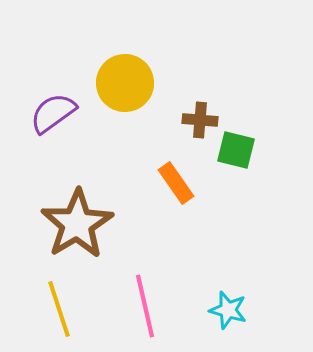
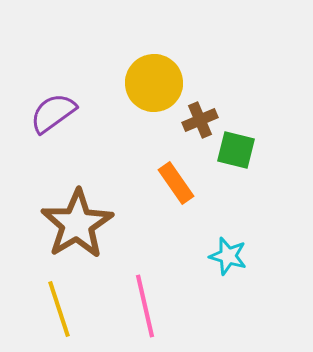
yellow circle: moved 29 px right
brown cross: rotated 28 degrees counterclockwise
cyan star: moved 54 px up
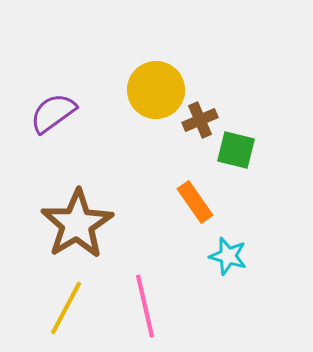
yellow circle: moved 2 px right, 7 px down
orange rectangle: moved 19 px right, 19 px down
yellow line: moved 7 px right, 1 px up; rotated 46 degrees clockwise
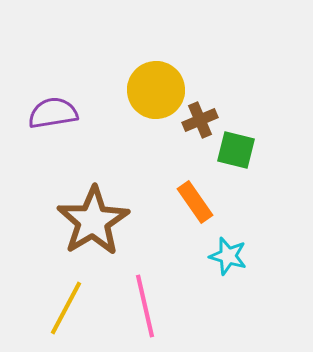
purple semicircle: rotated 27 degrees clockwise
brown star: moved 16 px right, 3 px up
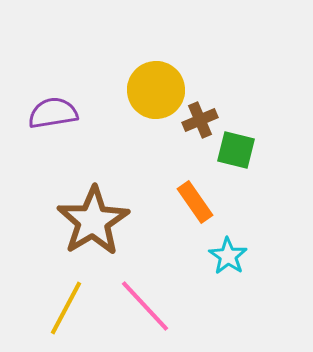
cyan star: rotated 18 degrees clockwise
pink line: rotated 30 degrees counterclockwise
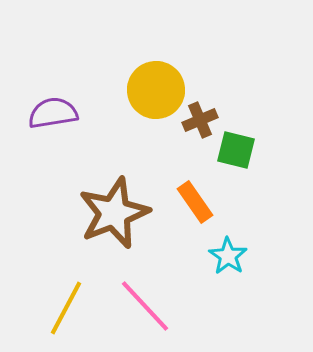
brown star: moved 21 px right, 8 px up; rotated 10 degrees clockwise
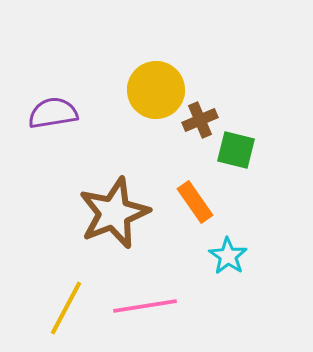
pink line: rotated 56 degrees counterclockwise
